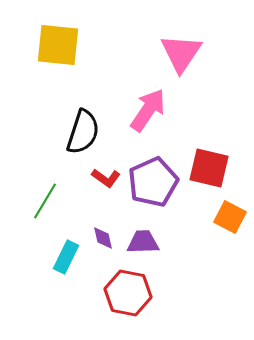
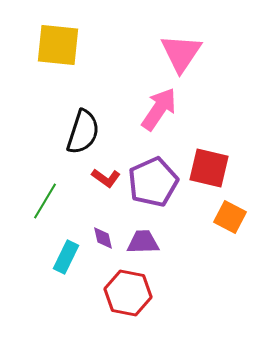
pink arrow: moved 11 px right, 1 px up
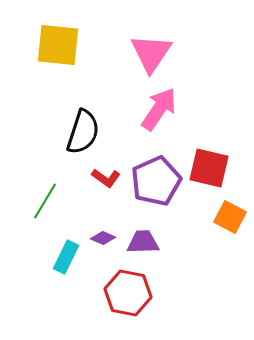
pink triangle: moved 30 px left
purple pentagon: moved 3 px right, 1 px up
purple diamond: rotated 55 degrees counterclockwise
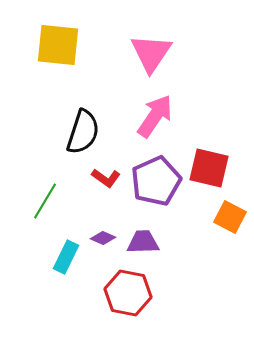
pink arrow: moved 4 px left, 7 px down
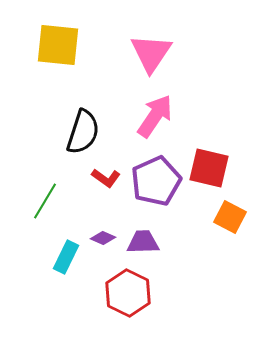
red hexagon: rotated 15 degrees clockwise
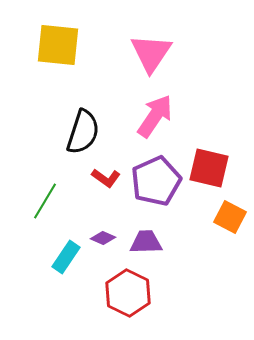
purple trapezoid: moved 3 px right
cyan rectangle: rotated 8 degrees clockwise
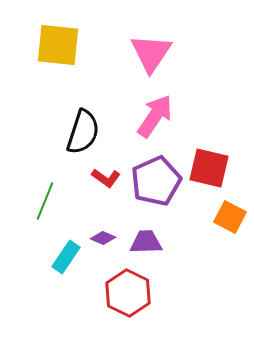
green line: rotated 9 degrees counterclockwise
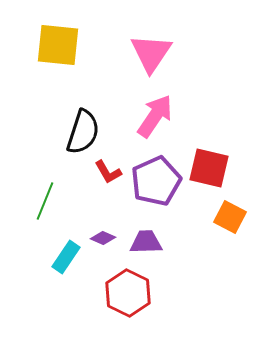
red L-shape: moved 2 px right, 6 px up; rotated 24 degrees clockwise
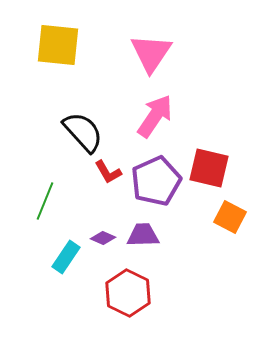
black semicircle: rotated 60 degrees counterclockwise
purple trapezoid: moved 3 px left, 7 px up
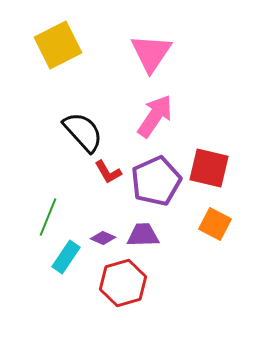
yellow square: rotated 33 degrees counterclockwise
green line: moved 3 px right, 16 px down
orange square: moved 15 px left, 7 px down
red hexagon: moved 5 px left, 10 px up; rotated 18 degrees clockwise
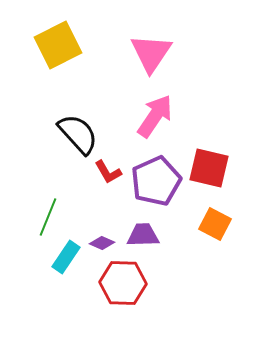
black semicircle: moved 5 px left, 2 px down
purple diamond: moved 1 px left, 5 px down
red hexagon: rotated 18 degrees clockwise
